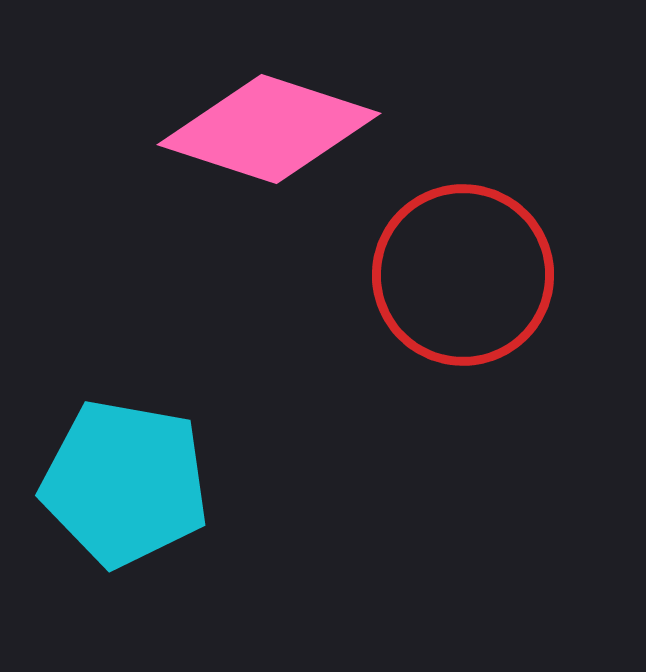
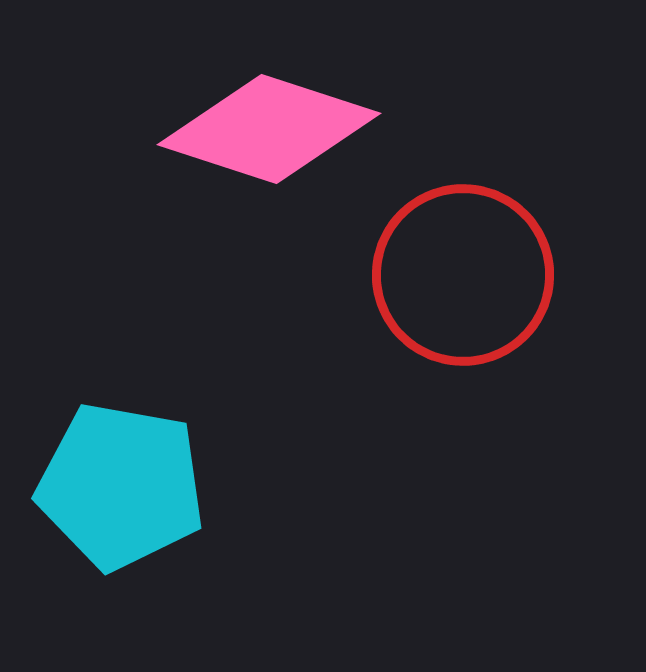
cyan pentagon: moved 4 px left, 3 px down
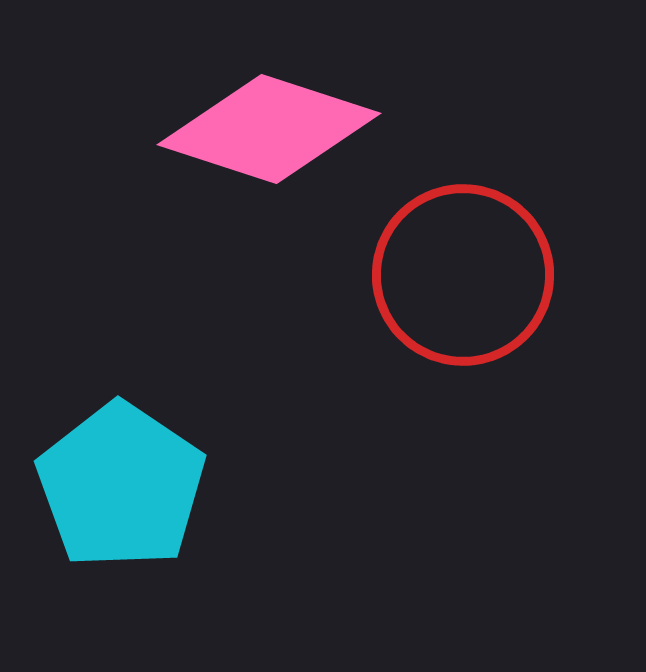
cyan pentagon: rotated 24 degrees clockwise
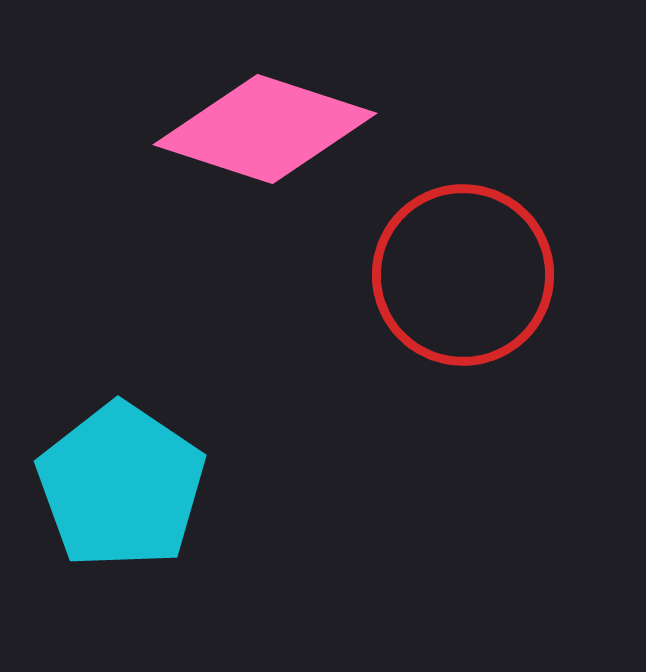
pink diamond: moved 4 px left
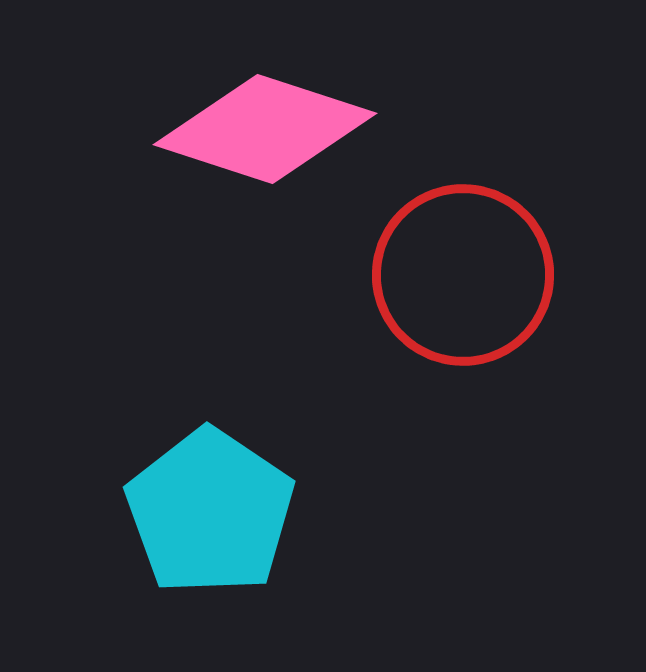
cyan pentagon: moved 89 px right, 26 px down
